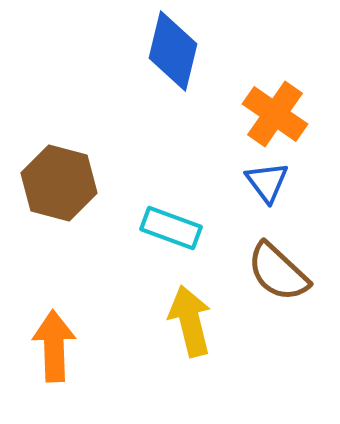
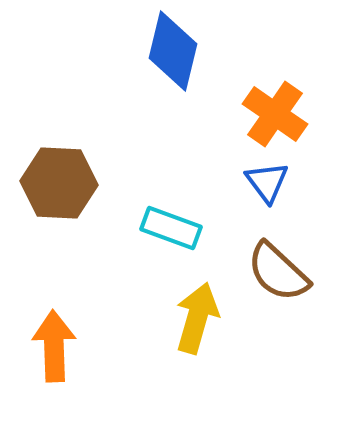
brown hexagon: rotated 12 degrees counterclockwise
yellow arrow: moved 7 px right, 3 px up; rotated 30 degrees clockwise
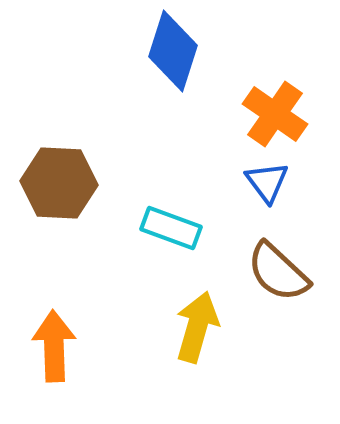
blue diamond: rotated 4 degrees clockwise
yellow arrow: moved 9 px down
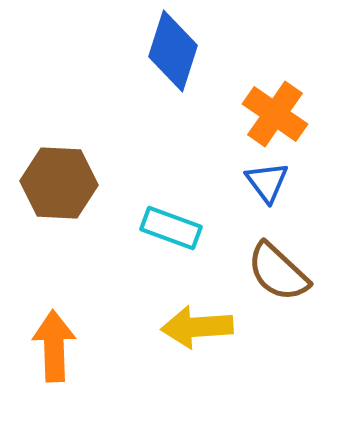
yellow arrow: rotated 110 degrees counterclockwise
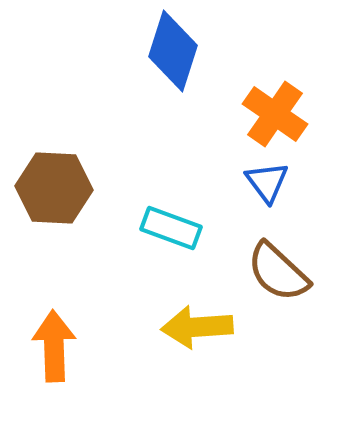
brown hexagon: moved 5 px left, 5 px down
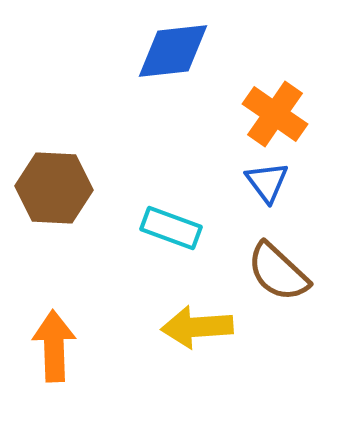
blue diamond: rotated 66 degrees clockwise
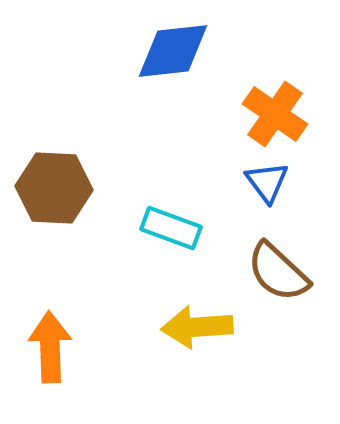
orange arrow: moved 4 px left, 1 px down
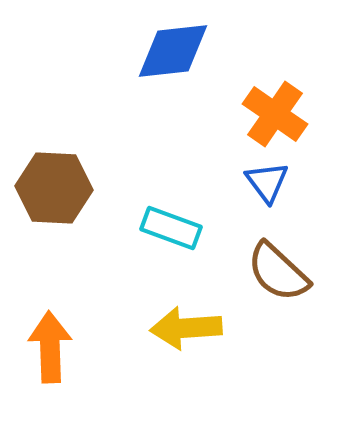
yellow arrow: moved 11 px left, 1 px down
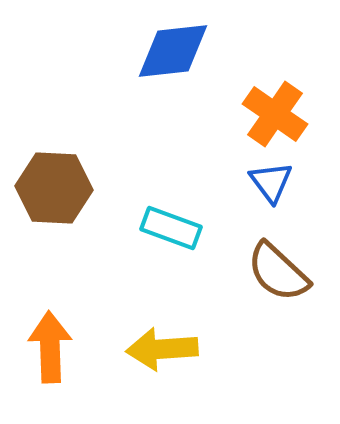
blue triangle: moved 4 px right
yellow arrow: moved 24 px left, 21 px down
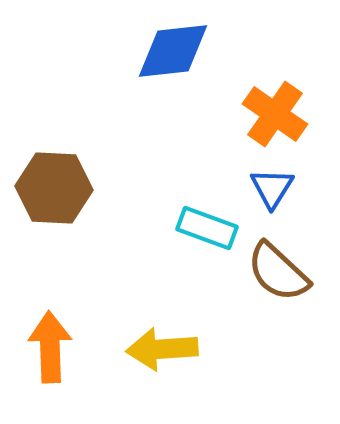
blue triangle: moved 1 px right, 6 px down; rotated 9 degrees clockwise
cyan rectangle: moved 36 px right
